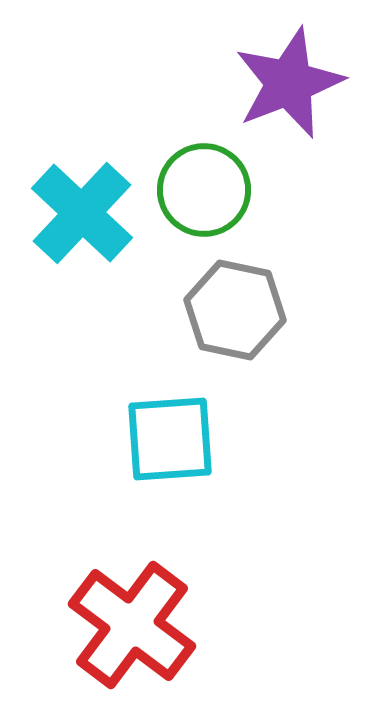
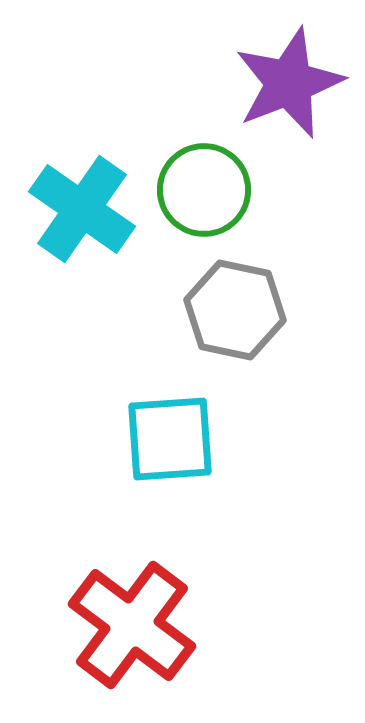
cyan cross: moved 4 px up; rotated 8 degrees counterclockwise
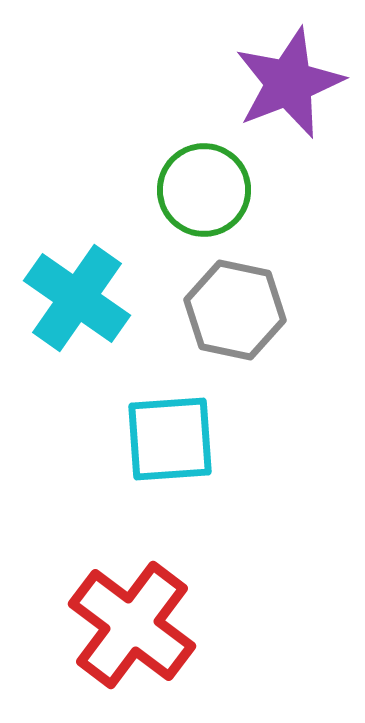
cyan cross: moved 5 px left, 89 px down
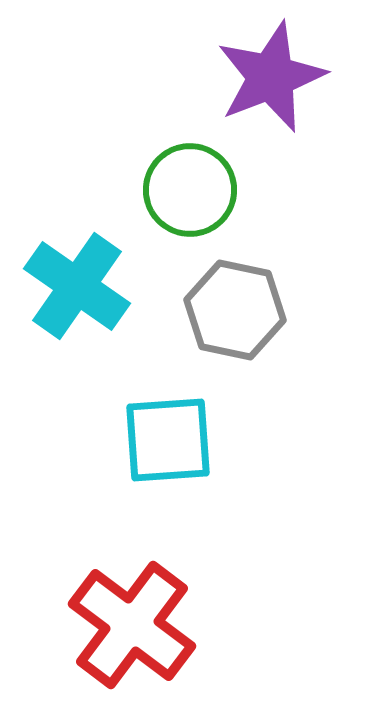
purple star: moved 18 px left, 6 px up
green circle: moved 14 px left
cyan cross: moved 12 px up
cyan square: moved 2 px left, 1 px down
